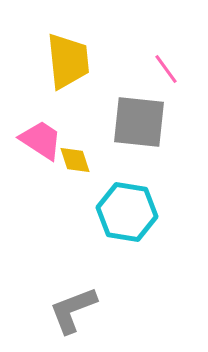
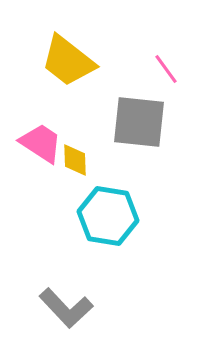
yellow trapezoid: rotated 134 degrees clockwise
pink trapezoid: moved 3 px down
yellow diamond: rotated 16 degrees clockwise
cyan hexagon: moved 19 px left, 4 px down
gray L-shape: moved 7 px left, 2 px up; rotated 112 degrees counterclockwise
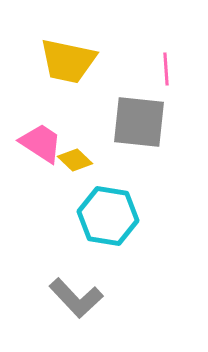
yellow trapezoid: rotated 26 degrees counterclockwise
pink line: rotated 32 degrees clockwise
yellow diamond: rotated 44 degrees counterclockwise
gray L-shape: moved 10 px right, 10 px up
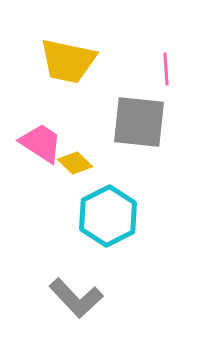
yellow diamond: moved 3 px down
cyan hexagon: rotated 24 degrees clockwise
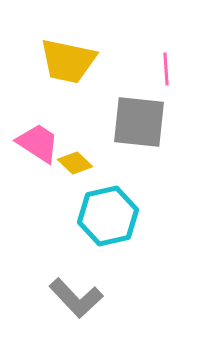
pink trapezoid: moved 3 px left
cyan hexagon: rotated 14 degrees clockwise
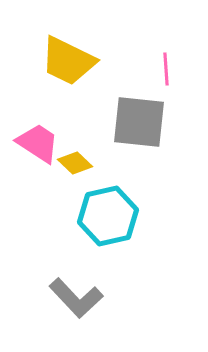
yellow trapezoid: rotated 14 degrees clockwise
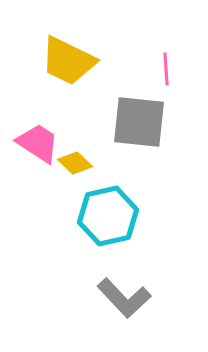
gray L-shape: moved 48 px right
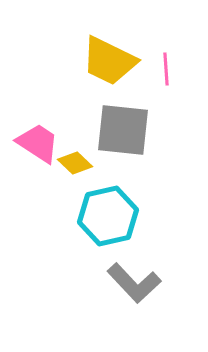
yellow trapezoid: moved 41 px right
gray square: moved 16 px left, 8 px down
gray L-shape: moved 10 px right, 15 px up
